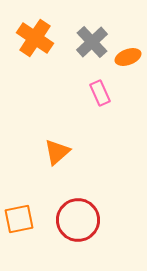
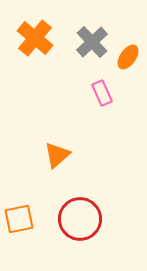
orange cross: rotated 6 degrees clockwise
orange ellipse: rotated 35 degrees counterclockwise
pink rectangle: moved 2 px right
orange triangle: moved 3 px down
red circle: moved 2 px right, 1 px up
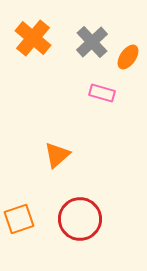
orange cross: moved 2 px left
pink rectangle: rotated 50 degrees counterclockwise
orange square: rotated 8 degrees counterclockwise
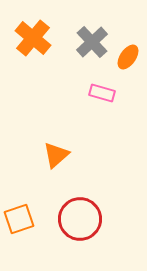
orange triangle: moved 1 px left
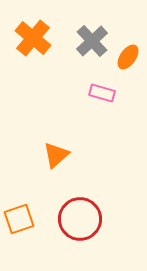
gray cross: moved 1 px up
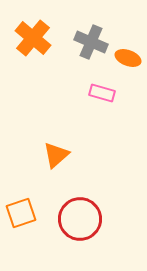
gray cross: moved 1 px left, 1 px down; rotated 24 degrees counterclockwise
orange ellipse: moved 1 px down; rotated 75 degrees clockwise
orange square: moved 2 px right, 6 px up
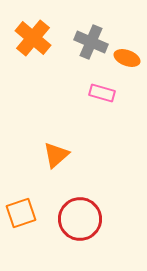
orange ellipse: moved 1 px left
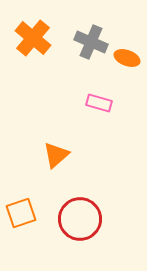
pink rectangle: moved 3 px left, 10 px down
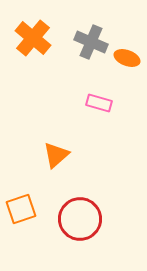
orange square: moved 4 px up
